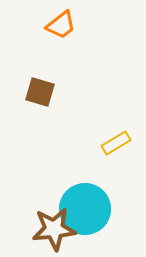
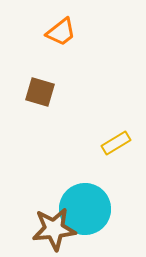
orange trapezoid: moved 7 px down
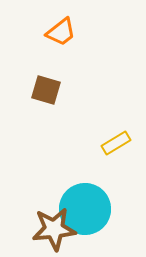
brown square: moved 6 px right, 2 px up
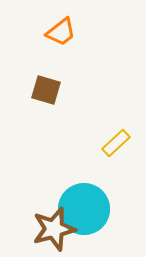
yellow rectangle: rotated 12 degrees counterclockwise
cyan circle: moved 1 px left
brown star: rotated 9 degrees counterclockwise
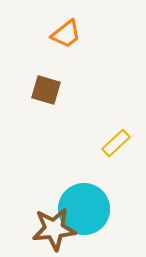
orange trapezoid: moved 5 px right, 2 px down
brown star: rotated 9 degrees clockwise
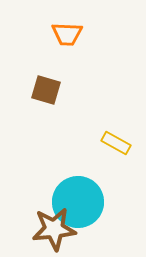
orange trapezoid: moved 1 px right; rotated 40 degrees clockwise
yellow rectangle: rotated 72 degrees clockwise
cyan circle: moved 6 px left, 7 px up
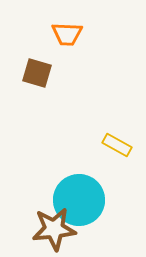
brown square: moved 9 px left, 17 px up
yellow rectangle: moved 1 px right, 2 px down
cyan circle: moved 1 px right, 2 px up
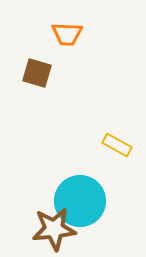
cyan circle: moved 1 px right, 1 px down
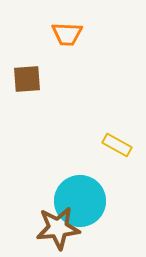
brown square: moved 10 px left, 6 px down; rotated 20 degrees counterclockwise
brown star: moved 4 px right, 1 px up
